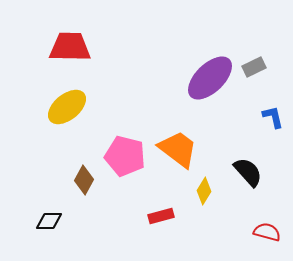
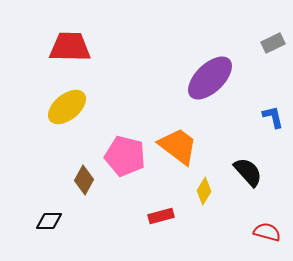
gray rectangle: moved 19 px right, 24 px up
orange trapezoid: moved 3 px up
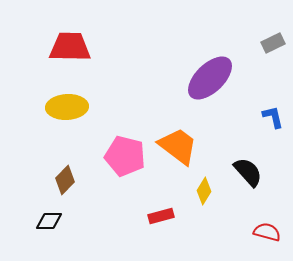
yellow ellipse: rotated 36 degrees clockwise
brown diamond: moved 19 px left; rotated 16 degrees clockwise
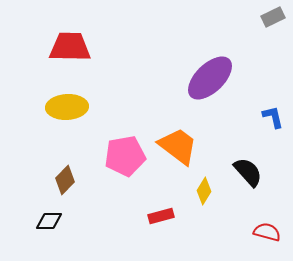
gray rectangle: moved 26 px up
pink pentagon: rotated 24 degrees counterclockwise
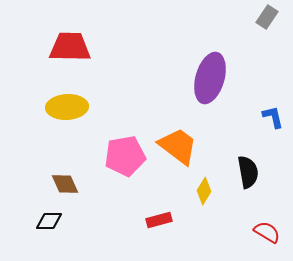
gray rectangle: moved 6 px left; rotated 30 degrees counterclockwise
purple ellipse: rotated 30 degrees counterclockwise
black semicircle: rotated 32 degrees clockwise
brown diamond: moved 4 px down; rotated 68 degrees counterclockwise
red rectangle: moved 2 px left, 4 px down
red semicircle: rotated 16 degrees clockwise
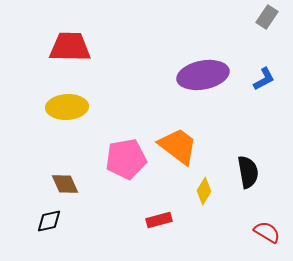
purple ellipse: moved 7 px left, 3 px up; rotated 63 degrees clockwise
blue L-shape: moved 9 px left, 38 px up; rotated 75 degrees clockwise
pink pentagon: moved 1 px right, 3 px down
black diamond: rotated 12 degrees counterclockwise
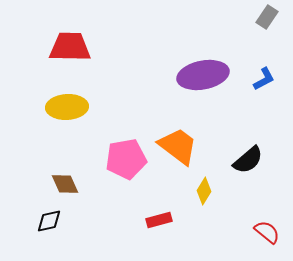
black semicircle: moved 12 px up; rotated 60 degrees clockwise
red semicircle: rotated 8 degrees clockwise
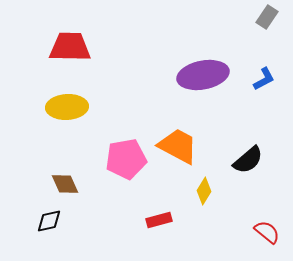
orange trapezoid: rotated 9 degrees counterclockwise
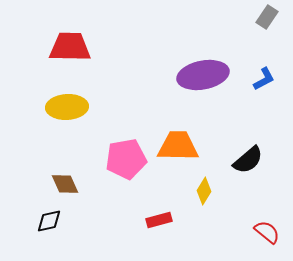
orange trapezoid: rotated 27 degrees counterclockwise
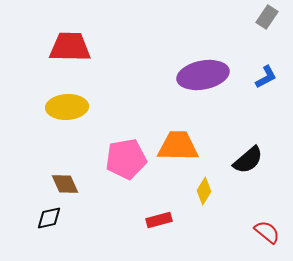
blue L-shape: moved 2 px right, 2 px up
black diamond: moved 3 px up
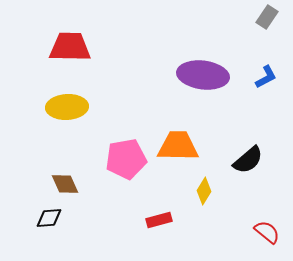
purple ellipse: rotated 18 degrees clockwise
black diamond: rotated 8 degrees clockwise
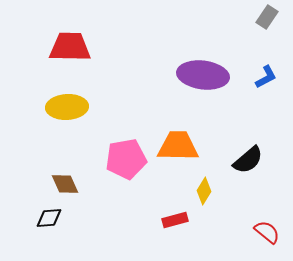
red rectangle: moved 16 px right
